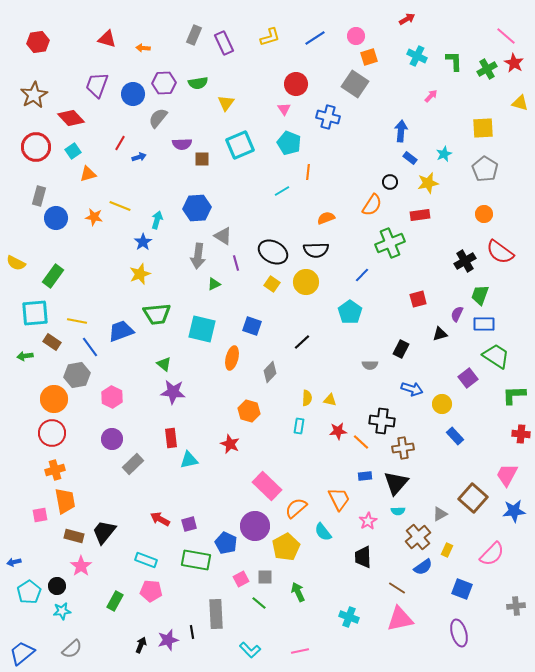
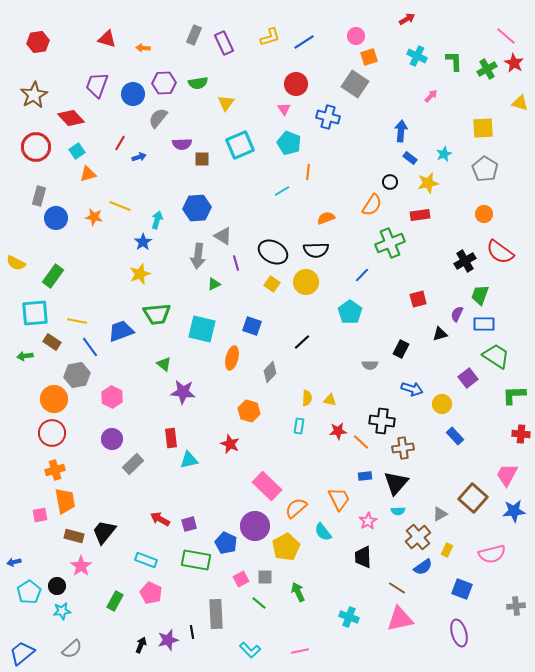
blue line at (315, 38): moved 11 px left, 4 px down
cyan square at (73, 151): moved 4 px right
purple star at (173, 392): moved 10 px right
pink semicircle at (492, 554): rotated 32 degrees clockwise
pink pentagon at (151, 591): moved 2 px down; rotated 20 degrees clockwise
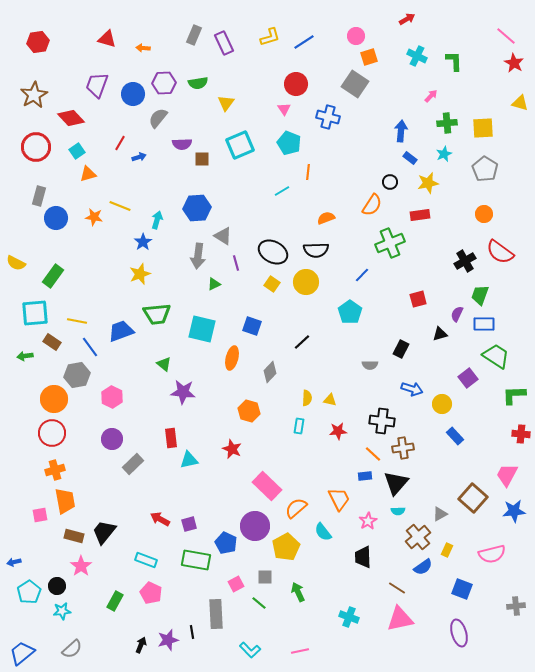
green cross at (487, 69): moved 40 px left, 54 px down; rotated 24 degrees clockwise
orange line at (361, 442): moved 12 px right, 12 px down
red star at (230, 444): moved 2 px right, 5 px down
pink square at (241, 579): moved 5 px left, 5 px down
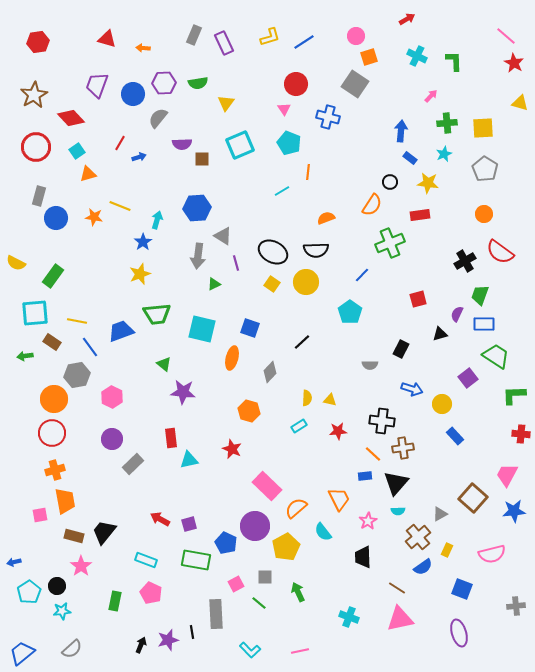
yellow star at (428, 183): rotated 20 degrees clockwise
blue square at (252, 326): moved 2 px left, 2 px down
cyan rectangle at (299, 426): rotated 49 degrees clockwise
green rectangle at (115, 601): rotated 18 degrees counterclockwise
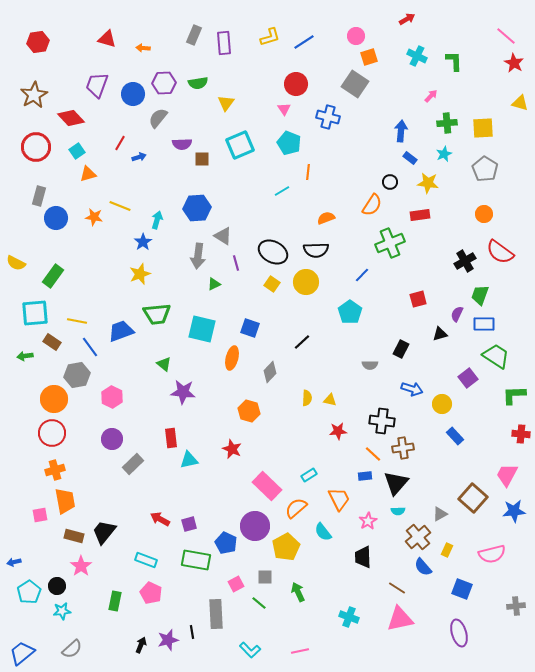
purple rectangle at (224, 43): rotated 20 degrees clockwise
cyan rectangle at (299, 426): moved 10 px right, 49 px down
blue semicircle at (423, 567): rotated 84 degrees clockwise
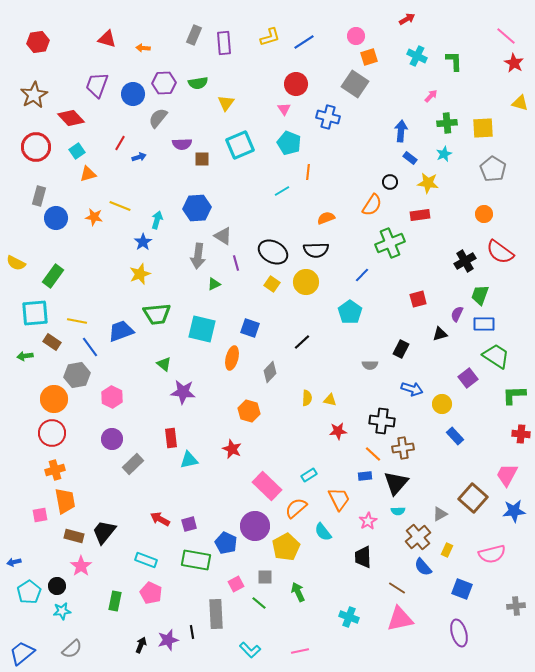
gray pentagon at (485, 169): moved 8 px right
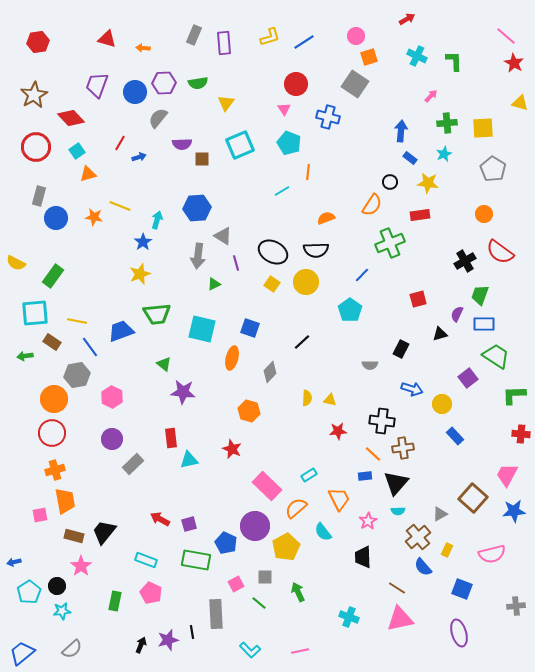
blue circle at (133, 94): moved 2 px right, 2 px up
cyan pentagon at (350, 312): moved 2 px up
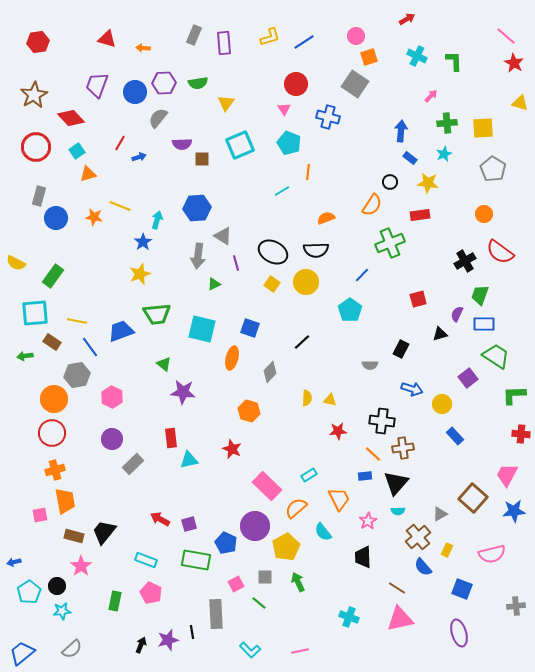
green arrow at (298, 592): moved 10 px up
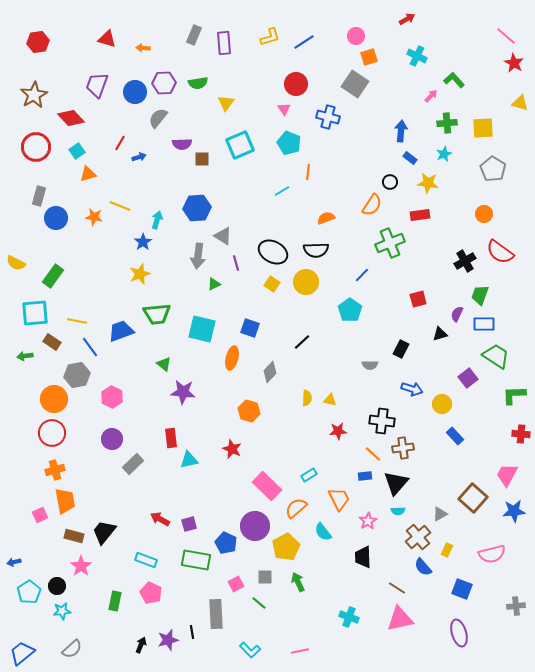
green L-shape at (454, 61): moved 19 px down; rotated 40 degrees counterclockwise
pink square at (40, 515): rotated 14 degrees counterclockwise
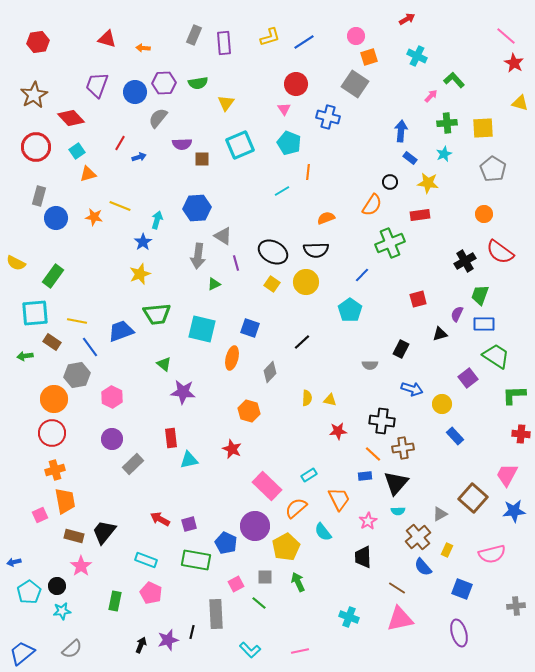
black line at (192, 632): rotated 24 degrees clockwise
